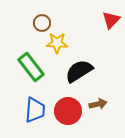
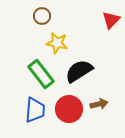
brown circle: moved 7 px up
yellow star: rotated 10 degrees clockwise
green rectangle: moved 10 px right, 7 px down
brown arrow: moved 1 px right
red circle: moved 1 px right, 2 px up
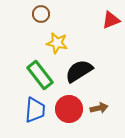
brown circle: moved 1 px left, 2 px up
red triangle: rotated 24 degrees clockwise
green rectangle: moved 1 px left, 1 px down
brown arrow: moved 4 px down
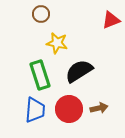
green rectangle: rotated 20 degrees clockwise
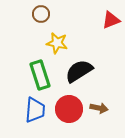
brown arrow: rotated 24 degrees clockwise
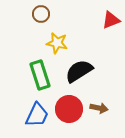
blue trapezoid: moved 2 px right, 5 px down; rotated 20 degrees clockwise
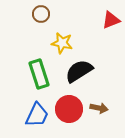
yellow star: moved 5 px right
green rectangle: moved 1 px left, 1 px up
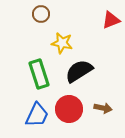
brown arrow: moved 4 px right
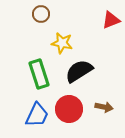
brown arrow: moved 1 px right, 1 px up
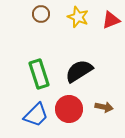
yellow star: moved 16 px right, 26 px up; rotated 10 degrees clockwise
blue trapezoid: moved 1 px left; rotated 20 degrees clockwise
